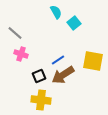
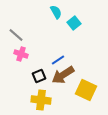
gray line: moved 1 px right, 2 px down
yellow square: moved 7 px left, 29 px down; rotated 15 degrees clockwise
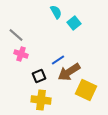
brown arrow: moved 6 px right, 3 px up
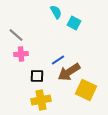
cyan square: rotated 24 degrees counterclockwise
pink cross: rotated 24 degrees counterclockwise
black square: moved 2 px left; rotated 24 degrees clockwise
yellow cross: rotated 18 degrees counterclockwise
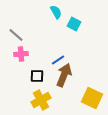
cyan square: moved 1 px down
brown arrow: moved 5 px left, 3 px down; rotated 145 degrees clockwise
yellow square: moved 6 px right, 8 px down
yellow cross: rotated 18 degrees counterclockwise
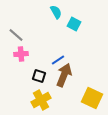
black square: moved 2 px right; rotated 16 degrees clockwise
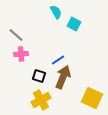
brown arrow: moved 1 px left, 2 px down
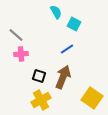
blue line: moved 9 px right, 11 px up
yellow square: rotated 10 degrees clockwise
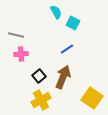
cyan square: moved 1 px left, 1 px up
gray line: rotated 28 degrees counterclockwise
black square: rotated 32 degrees clockwise
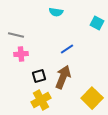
cyan semicircle: rotated 128 degrees clockwise
cyan square: moved 24 px right
black square: rotated 24 degrees clockwise
yellow square: rotated 10 degrees clockwise
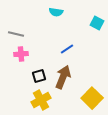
gray line: moved 1 px up
